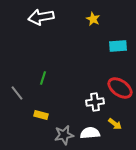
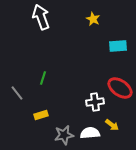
white arrow: rotated 80 degrees clockwise
yellow rectangle: rotated 32 degrees counterclockwise
yellow arrow: moved 3 px left, 1 px down
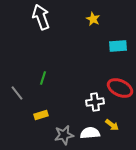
red ellipse: rotated 10 degrees counterclockwise
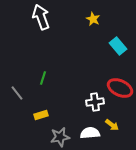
cyan rectangle: rotated 54 degrees clockwise
gray star: moved 4 px left, 2 px down
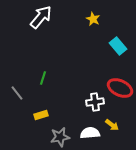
white arrow: rotated 60 degrees clockwise
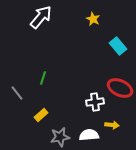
yellow rectangle: rotated 24 degrees counterclockwise
yellow arrow: rotated 32 degrees counterclockwise
white semicircle: moved 1 px left, 2 px down
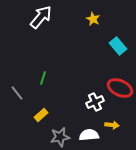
white cross: rotated 18 degrees counterclockwise
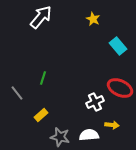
gray star: rotated 24 degrees clockwise
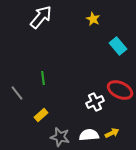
green line: rotated 24 degrees counterclockwise
red ellipse: moved 2 px down
yellow arrow: moved 8 px down; rotated 32 degrees counterclockwise
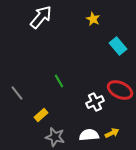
green line: moved 16 px right, 3 px down; rotated 24 degrees counterclockwise
gray star: moved 5 px left
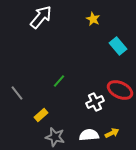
green line: rotated 72 degrees clockwise
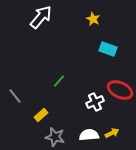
cyan rectangle: moved 10 px left, 3 px down; rotated 30 degrees counterclockwise
gray line: moved 2 px left, 3 px down
